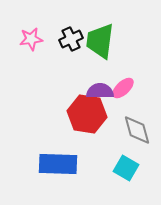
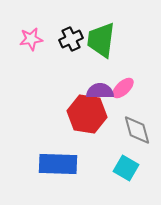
green trapezoid: moved 1 px right, 1 px up
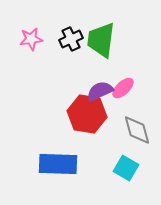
purple semicircle: rotated 24 degrees counterclockwise
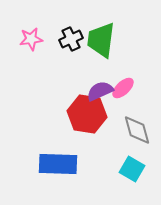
cyan square: moved 6 px right, 1 px down
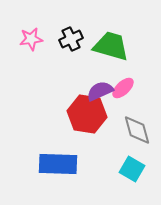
green trapezoid: moved 10 px right, 6 px down; rotated 99 degrees clockwise
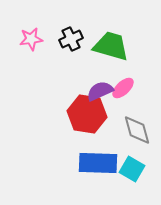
blue rectangle: moved 40 px right, 1 px up
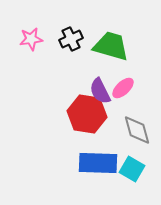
purple semicircle: rotated 92 degrees counterclockwise
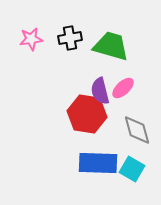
black cross: moved 1 px left, 1 px up; rotated 15 degrees clockwise
purple semicircle: rotated 12 degrees clockwise
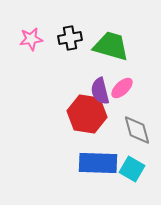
pink ellipse: moved 1 px left
